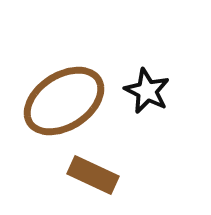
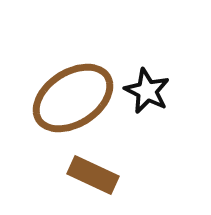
brown ellipse: moved 9 px right, 3 px up
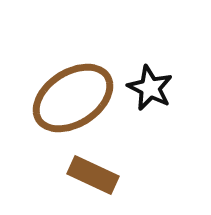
black star: moved 3 px right, 3 px up
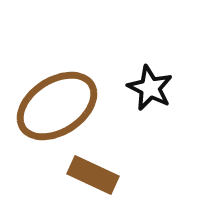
brown ellipse: moved 16 px left, 8 px down
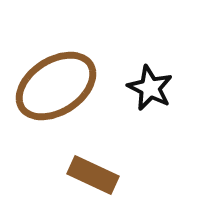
brown ellipse: moved 1 px left, 20 px up
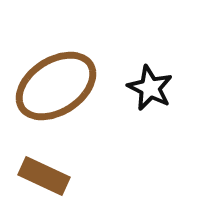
brown rectangle: moved 49 px left, 1 px down
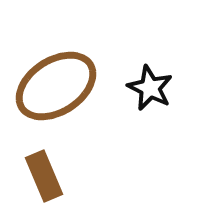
brown rectangle: rotated 42 degrees clockwise
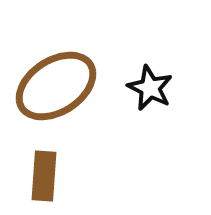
brown rectangle: rotated 27 degrees clockwise
